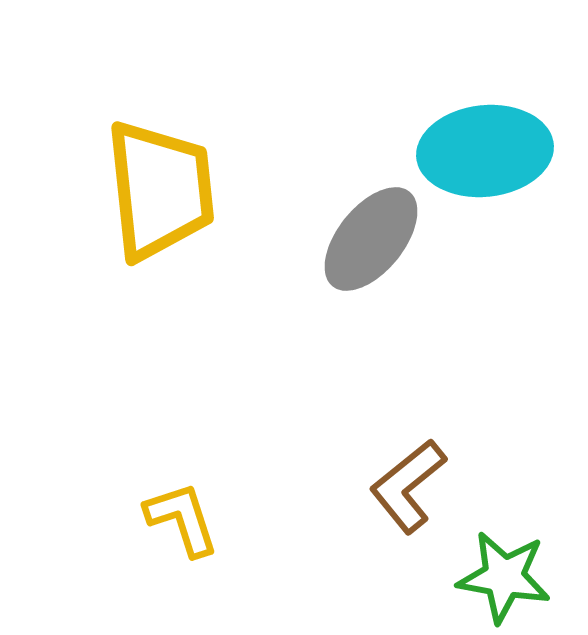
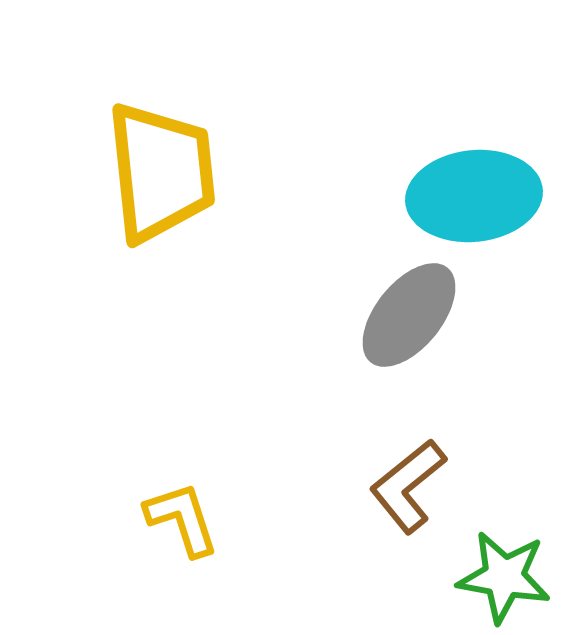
cyan ellipse: moved 11 px left, 45 px down
yellow trapezoid: moved 1 px right, 18 px up
gray ellipse: moved 38 px right, 76 px down
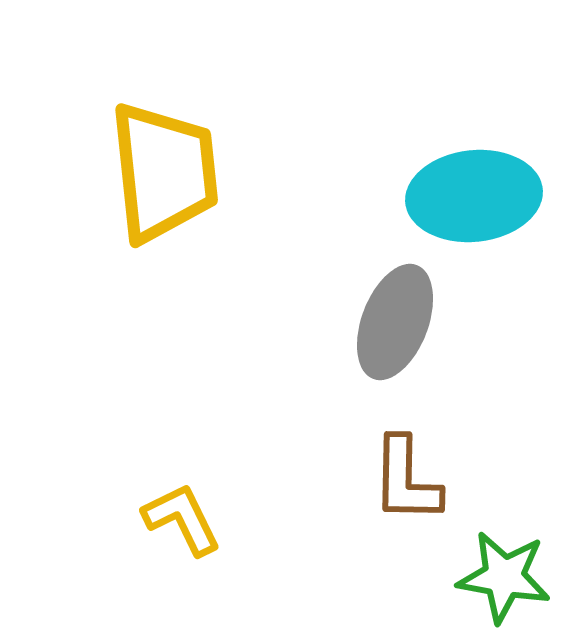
yellow trapezoid: moved 3 px right
gray ellipse: moved 14 px left, 7 px down; rotated 18 degrees counterclockwise
brown L-shape: moved 2 px left, 6 px up; rotated 50 degrees counterclockwise
yellow L-shape: rotated 8 degrees counterclockwise
